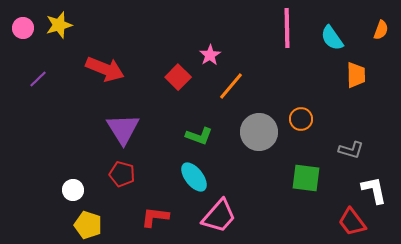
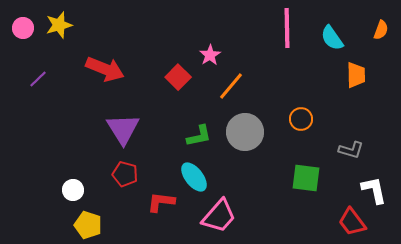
gray circle: moved 14 px left
green L-shape: rotated 32 degrees counterclockwise
red pentagon: moved 3 px right
red L-shape: moved 6 px right, 15 px up
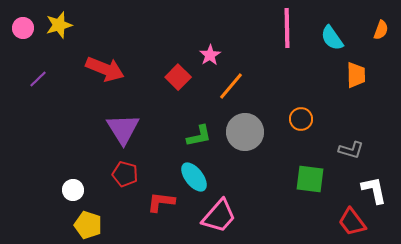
green square: moved 4 px right, 1 px down
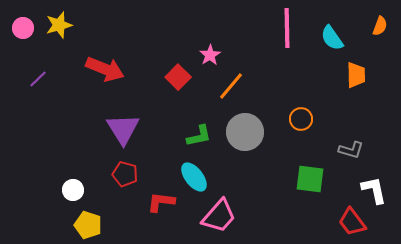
orange semicircle: moved 1 px left, 4 px up
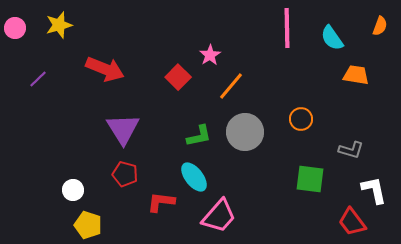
pink circle: moved 8 px left
orange trapezoid: rotated 80 degrees counterclockwise
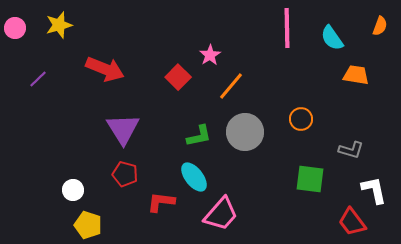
pink trapezoid: moved 2 px right, 2 px up
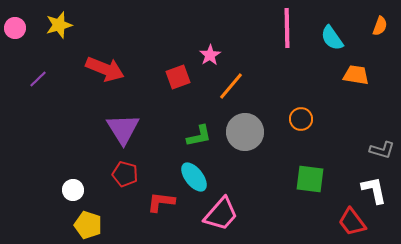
red square: rotated 25 degrees clockwise
gray L-shape: moved 31 px right
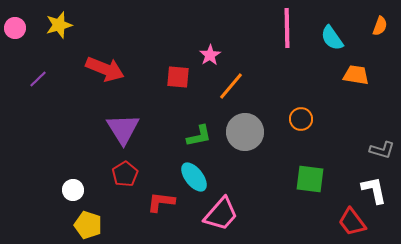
red square: rotated 25 degrees clockwise
red pentagon: rotated 25 degrees clockwise
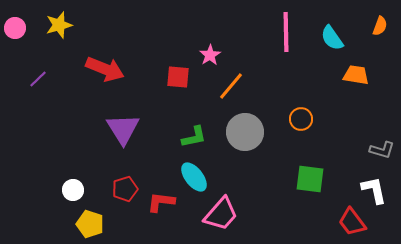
pink line: moved 1 px left, 4 px down
green L-shape: moved 5 px left, 1 px down
red pentagon: moved 15 px down; rotated 15 degrees clockwise
yellow pentagon: moved 2 px right, 1 px up
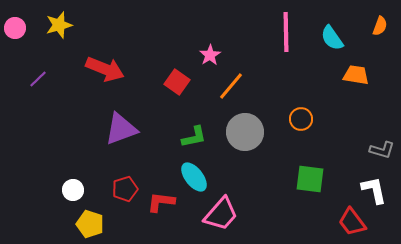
red square: moved 1 px left, 5 px down; rotated 30 degrees clockwise
purple triangle: moved 2 px left; rotated 42 degrees clockwise
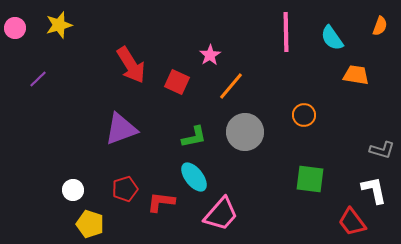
red arrow: moved 26 px right, 4 px up; rotated 36 degrees clockwise
red square: rotated 10 degrees counterclockwise
orange circle: moved 3 px right, 4 px up
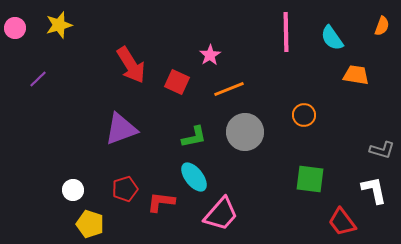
orange semicircle: moved 2 px right
orange line: moved 2 px left, 3 px down; rotated 28 degrees clockwise
red trapezoid: moved 10 px left
